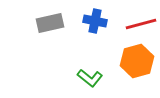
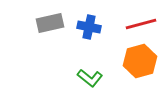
blue cross: moved 6 px left, 6 px down
orange hexagon: moved 3 px right
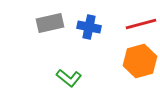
green L-shape: moved 21 px left
